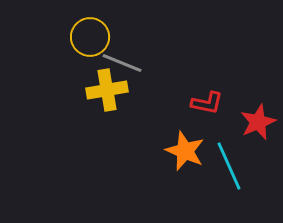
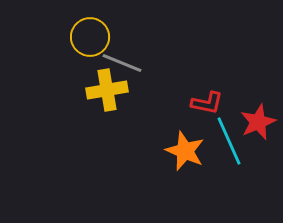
cyan line: moved 25 px up
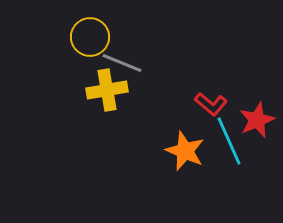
red L-shape: moved 4 px right, 1 px down; rotated 28 degrees clockwise
red star: moved 1 px left, 2 px up
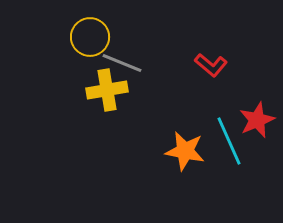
red L-shape: moved 39 px up
orange star: rotated 12 degrees counterclockwise
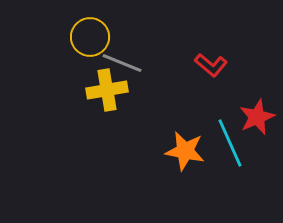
red star: moved 3 px up
cyan line: moved 1 px right, 2 px down
